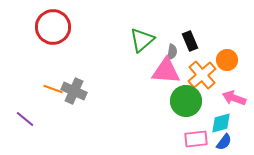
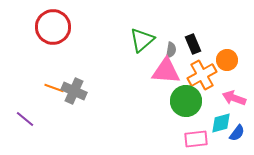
black rectangle: moved 3 px right, 3 px down
gray semicircle: moved 1 px left, 2 px up
orange cross: rotated 12 degrees clockwise
orange line: moved 1 px right, 1 px up
blue semicircle: moved 13 px right, 9 px up
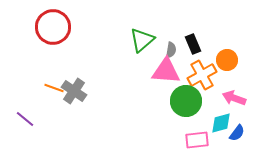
gray cross: rotated 10 degrees clockwise
pink rectangle: moved 1 px right, 1 px down
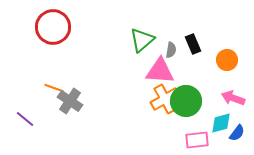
pink triangle: moved 6 px left
orange cross: moved 37 px left, 24 px down
gray cross: moved 4 px left, 10 px down
pink arrow: moved 1 px left
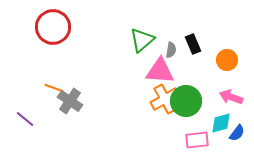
pink arrow: moved 2 px left, 1 px up
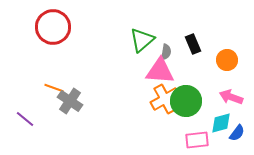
gray semicircle: moved 5 px left, 2 px down
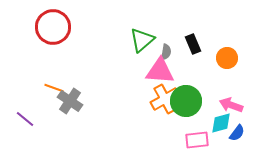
orange circle: moved 2 px up
pink arrow: moved 8 px down
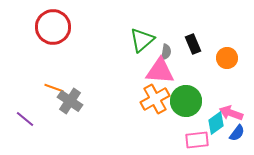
orange cross: moved 10 px left
pink arrow: moved 8 px down
cyan diamond: moved 5 px left; rotated 20 degrees counterclockwise
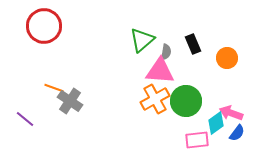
red circle: moved 9 px left, 1 px up
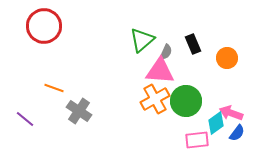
gray semicircle: rotated 14 degrees clockwise
gray cross: moved 9 px right, 10 px down
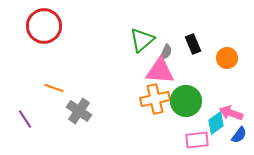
orange cross: rotated 16 degrees clockwise
purple line: rotated 18 degrees clockwise
blue semicircle: moved 2 px right, 2 px down
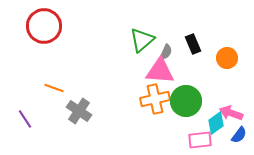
pink rectangle: moved 3 px right
